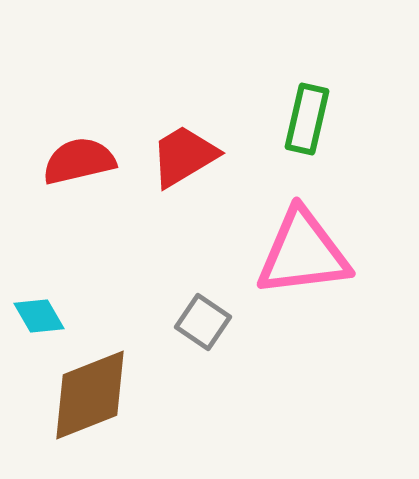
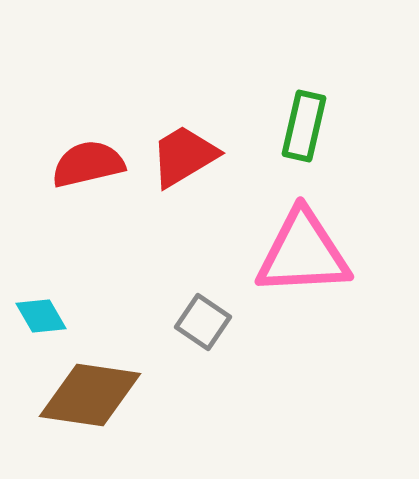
green rectangle: moved 3 px left, 7 px down
red semicircle: moved 9 px right, 3 px down
pink triangle: rotated 4 degrees clockwise
cyan diamond: moved 2 px right
brown diamond: rotated 30 degrees clockwise
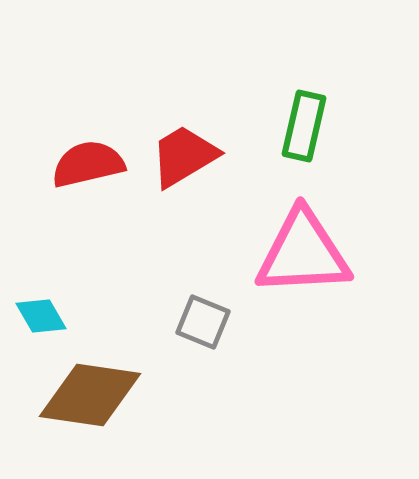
gray square: rotated 12 degrees counterclockwise
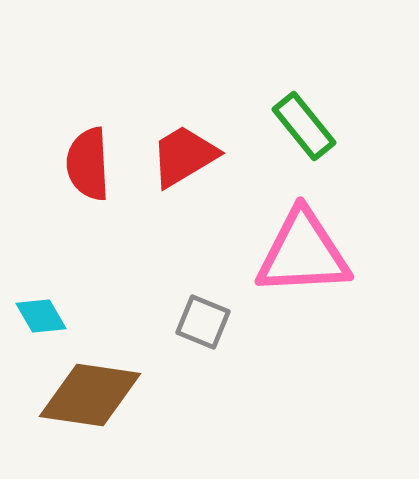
green rectangle: rotated 52 degrees counterclockwise
red semicircle: rotated 80 degrees counterclockwise
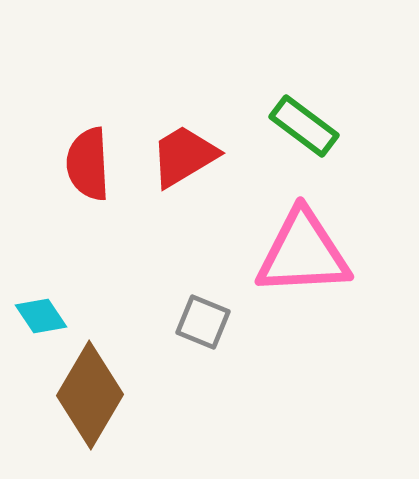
green rectangle: rotated 14 degrees counterclockwise
cyan diamond: rotated 4 degrees counterclockwise
brown diamond: rotated 68 degrees counterclockwise
